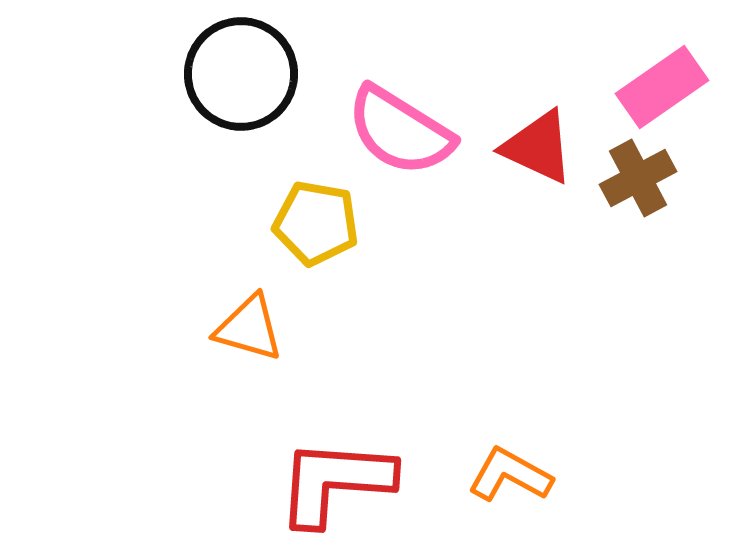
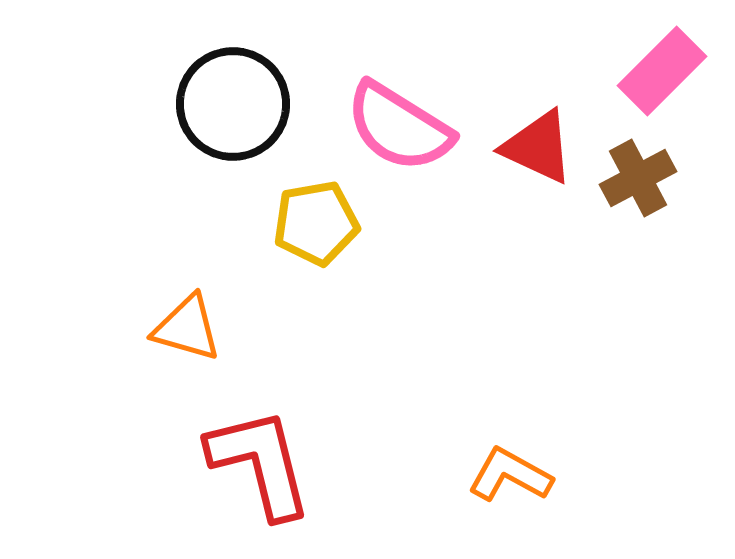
black circle: moved 8 px left, 30 px down
pink rectangle: moved 16 px up; rotated 10 degrees counterclockwise
pink semicircle: moved 1 px left, 4 px up
yellow pentagon: rotated 20 degrees counterclockwise
orange triangle: moved 62 px left
red L-shape: moved 75 px left, 19 px up; rotated 72 degrees clockwise
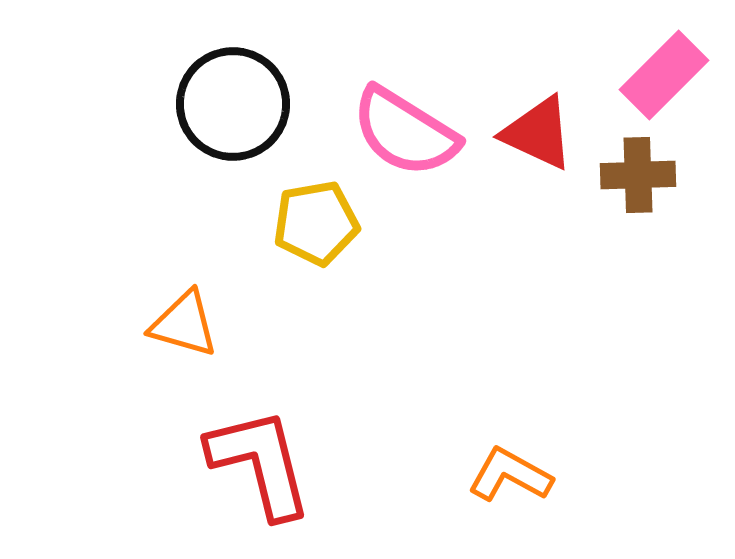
pink rectangle: moved 2 px right, 4 px down
pink semicircle: moved 6 px right, 5 px down
red triangle: moved 14 px up
brown cross: moved 3 px up; rotated 26 degrees clockwise
orange triangle: moved 3 px left, 4 px up
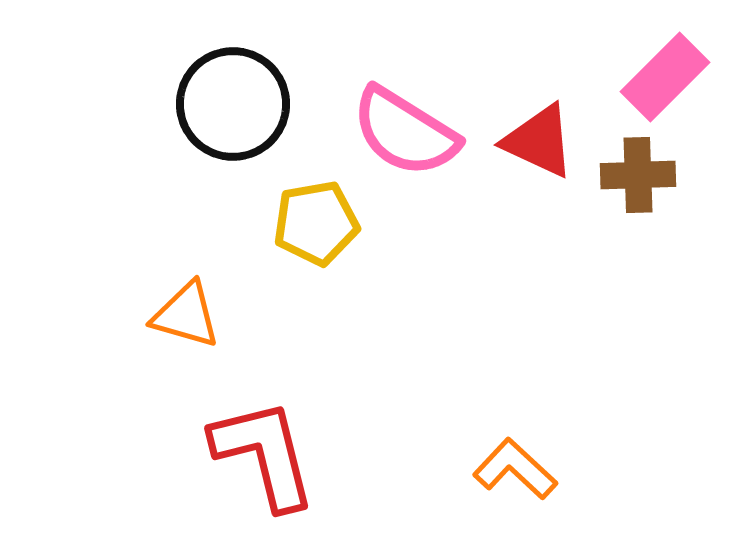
pink rectangle: moved 1 px right, 2 px down
red triangle: moved 1 px right, 8 px down
orange triangle: moved 2 px right, 9 px up
red L-shape: moved 4 px right, 9 px up
orange L-shape: moved 5 px right, 6 px up; rotated 14 degrees clockwise
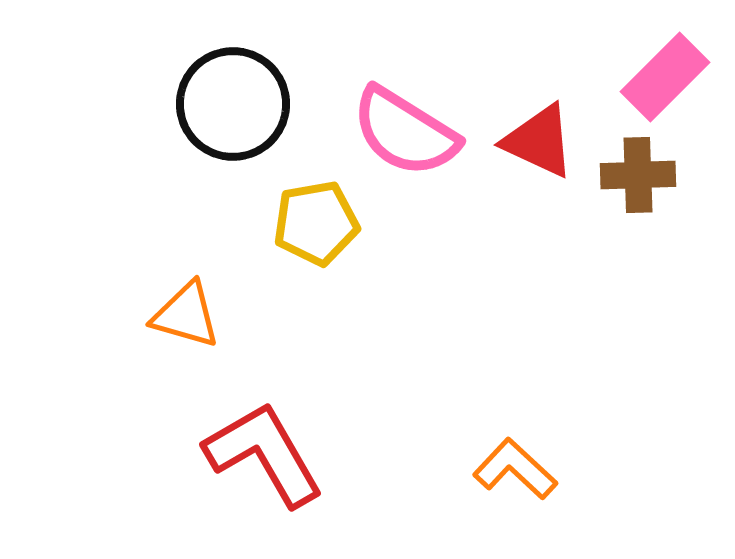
red L-shape: rotated 16 degrees counterclockwise
